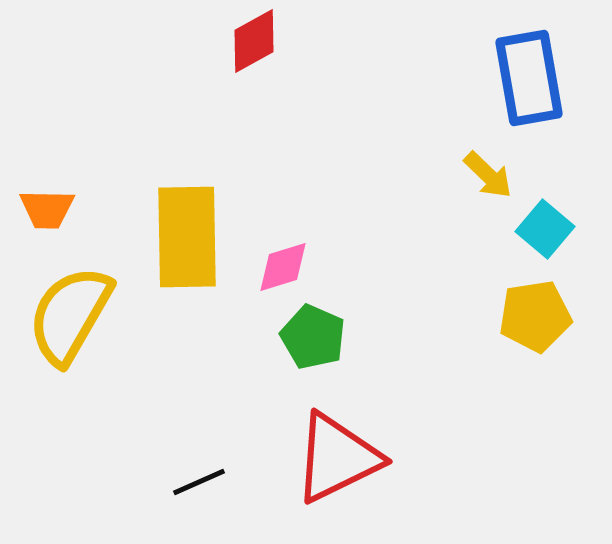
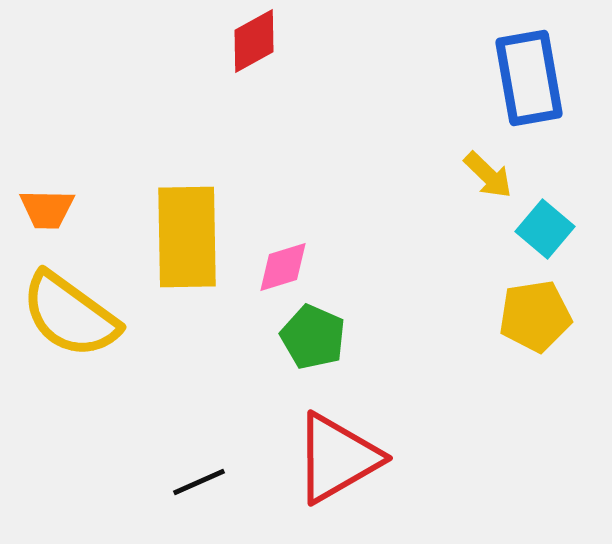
yellow semicircle: rotated 84 degrees counterclockwise
red triangle: rotated 4 degrees counterclockwise
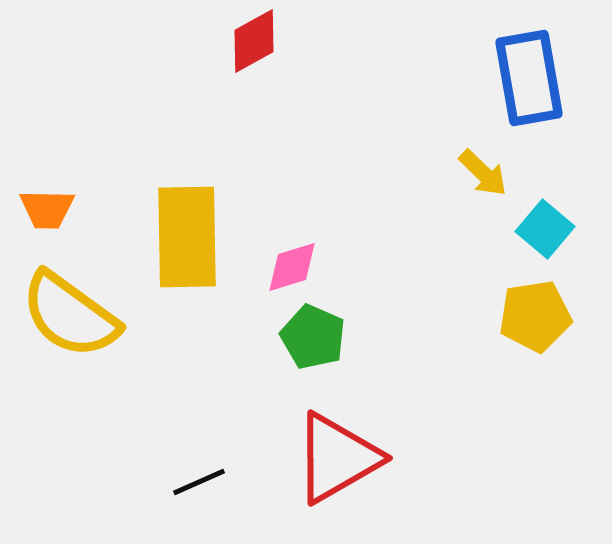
yellow arrow: moved 5 px left, 2 px up
pink diamond: moved 9 px right
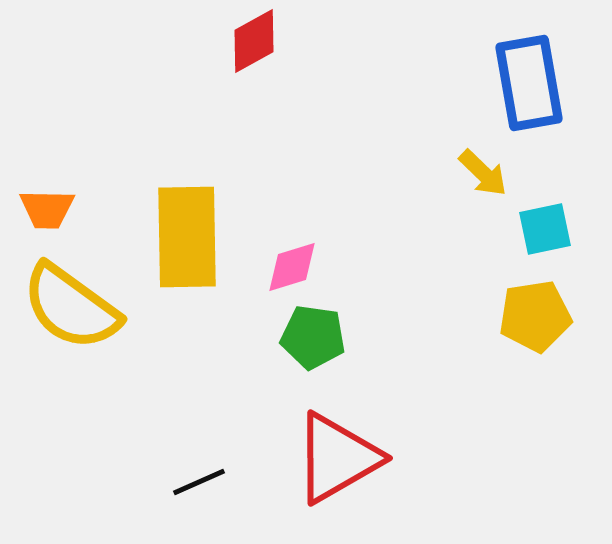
blue rectangle: moved 5 px down
cyan square: rotated 38 degrees clockwise
yellow semicircle: moved 1 px right, 8 px up
green pentagon: rotated 16 degrees counterclockwise
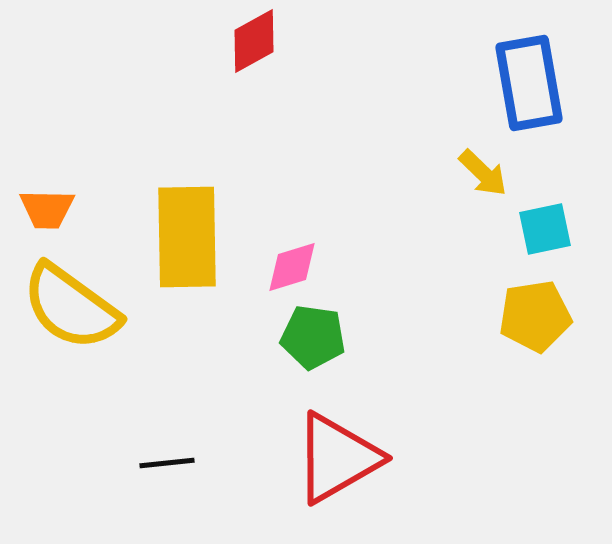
black line: moved 32 px left, 19 px up; rotated 18 degrees clockwise
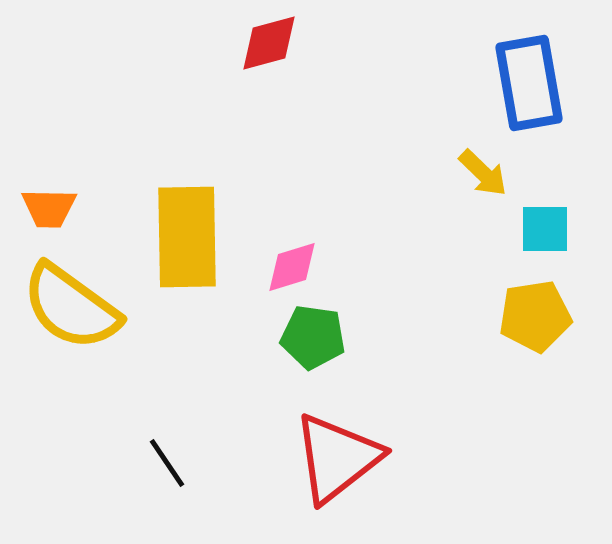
red diamond: moved 15 px right, 2 px down; rotated 14 degrees clockwise
orange trapezoid: moved 2 px right, 1 px up
cyan square: rotated 12 degrees clockwise
red triangle: rotated 8 degrees counterclockwise
black line: rotated 62 degrees clockwise
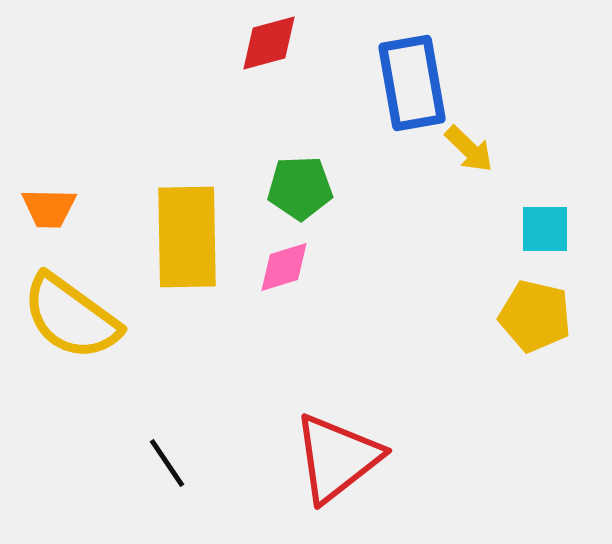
blue rectangle: moved 117 px left
yellow arrow: moved 14 px left, 24 px up
pink diamond: moved 8 px left
yellow semicircle: moved 10 px down
yellow pentagon: rotated 22 degrees clockwise
green pentagon: moved 13 px left, 149 px up; rotated 10 degrees counterclockwise
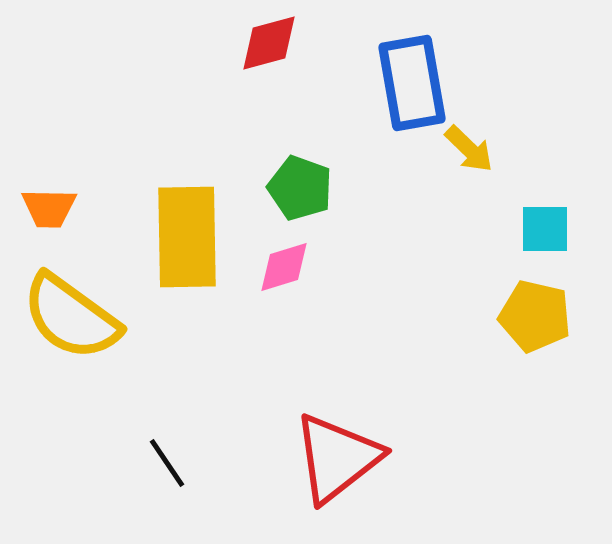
green pentagon: rotated 22 degrees clockwise
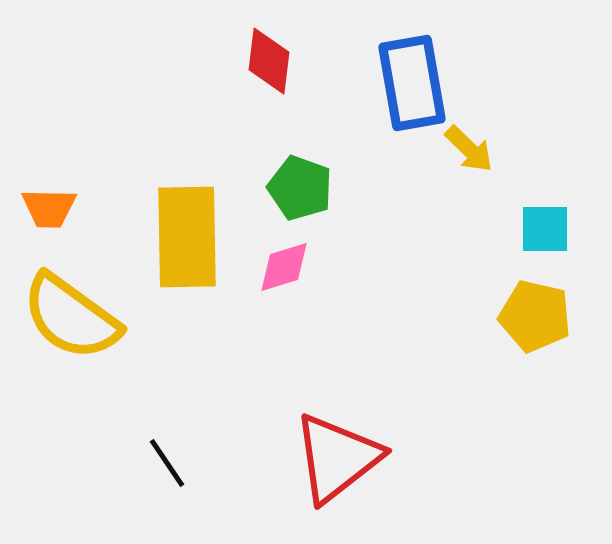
red diamond: moved 18 px down; rotated 68 degrees counterclockwise
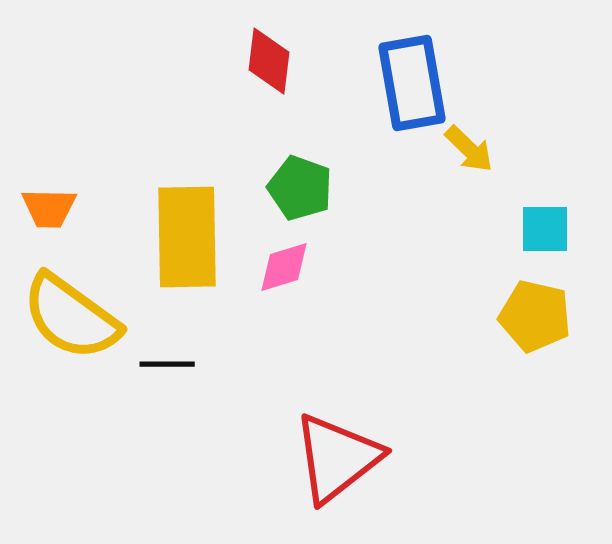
black line: moved 99 px up; rotated 56 degrees counterclockwise
